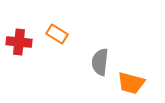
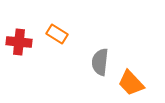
orange trapezoid: rotated 32 degrees clockwise
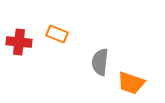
orange rectangle: rotated 10 degrees counterclockwise
orange trapezoid: rotated 28 degrees counterclockwise
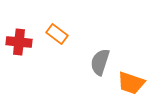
orange rectangle: rotated 15 degrees clockwise
gray semicircle: rotated 12 degrees clockwise
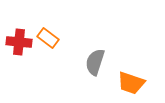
orange rectangle: moved 9 px left, 4 px down
gray semicircle: moved 5 px left
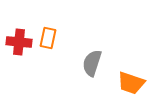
orange rectangle: rotated 65 degrees clockwise
gray semicircle: moved 3 px left, 1 px down
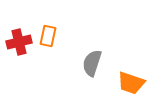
orange rectangle: moved 2 px up
red cross: rotated 20 degrees counterclockwise
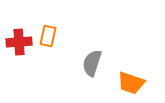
red cross: rotated 10 degrees clockwise
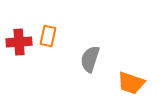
gray semicircle: moved 2 px left, 4 px up
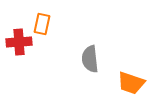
orange rectangle: moved 6 px left, 12 px up
gray semicircle: rotated 24 degrees counterclockwise
